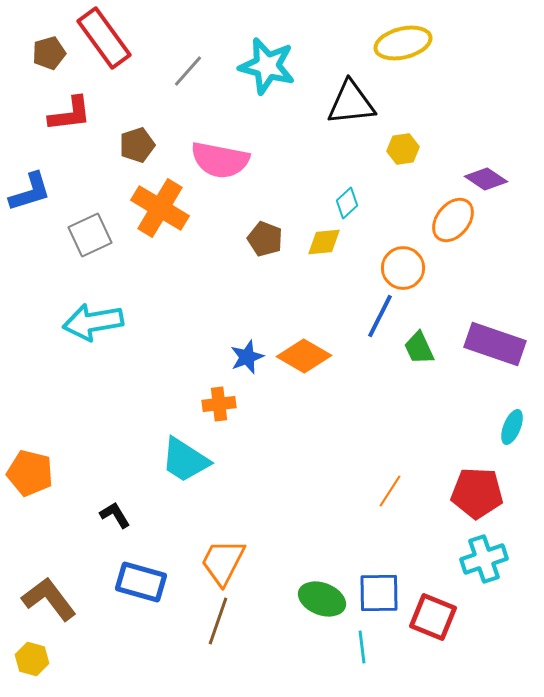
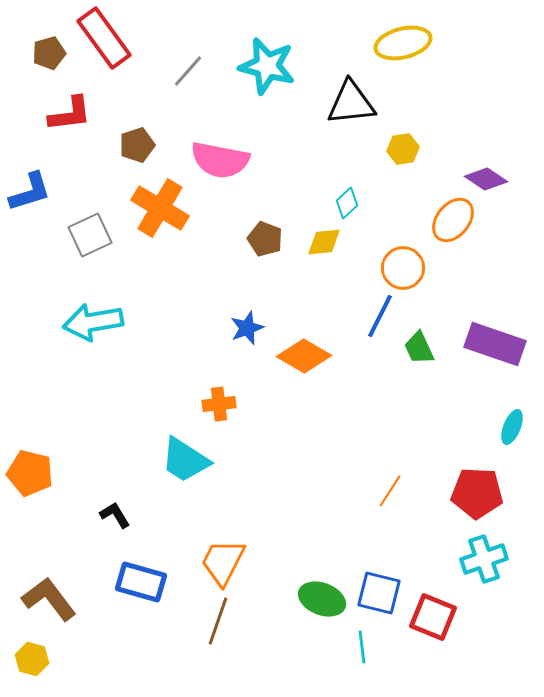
blue star at (247, 357): moved 29 px up
blue square at (379, 593): rotated 15 degrees clockwise
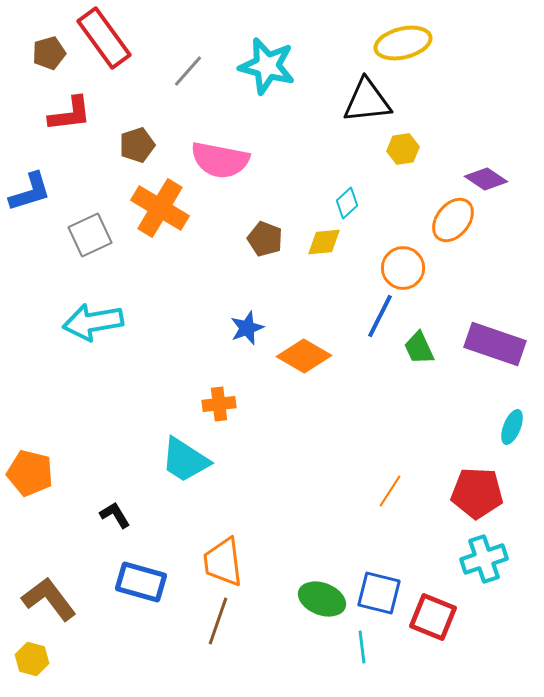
black triangle at (351, 103): moved 16 px right, 2 px up
orange trapezoid at (223, 562): rotated 34 degrees counterclockwise
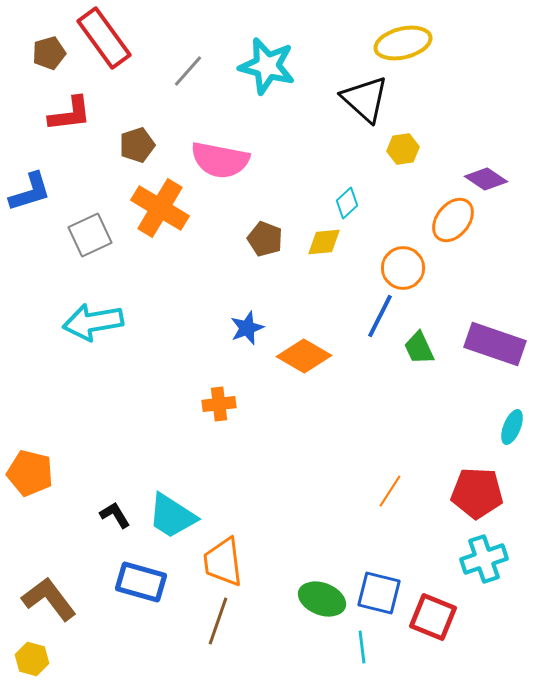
black triangle at (367, 101): moved 2 px left, 2 px up; rotated 48 degrees clockwise
cyan trapezoid at (185, 460): moved 13 px left, 56 px down
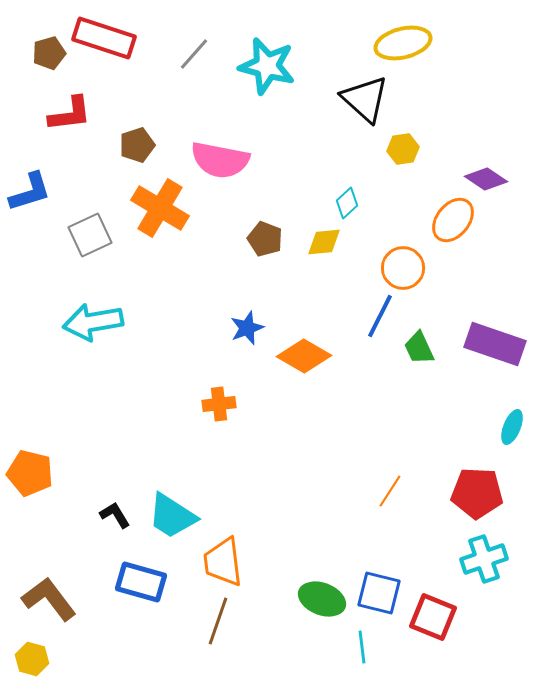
red rectangle at (104, 38): rotated 36 degrees counterclockwise
gray line at (188, 71): moved 6 px right, 17 px up
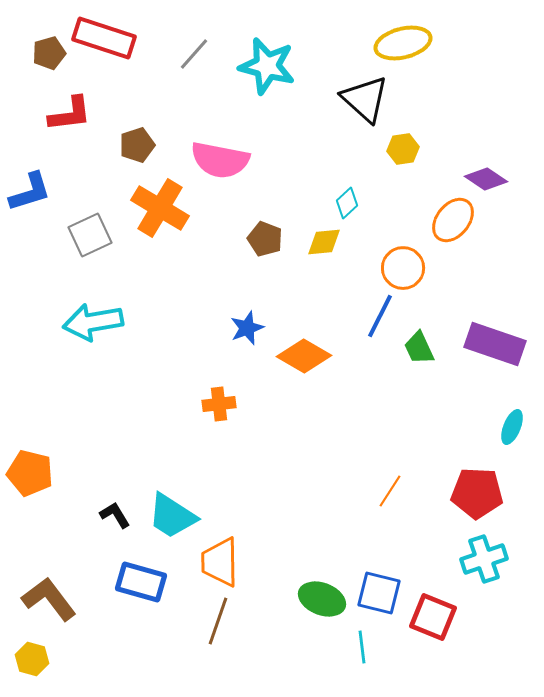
orange trapezoid at (223, 562): moved 3 px left; rotated 6 degrees clockwise
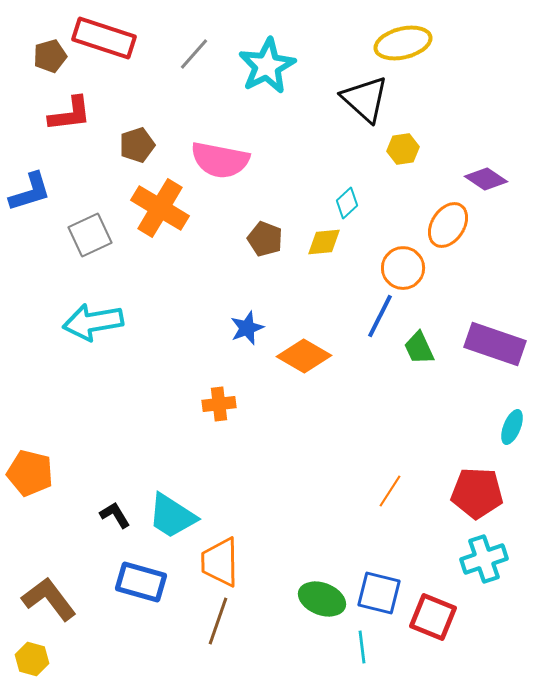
brown pentagon at (49, 53): moved 1 px right, 3 px down
cyan star at (267, 66): rotated 30 degrees clockwise
orange ellipse at (453, 220): moved 5 px left, 5 px down; rotated 6 degrees counterclockwise
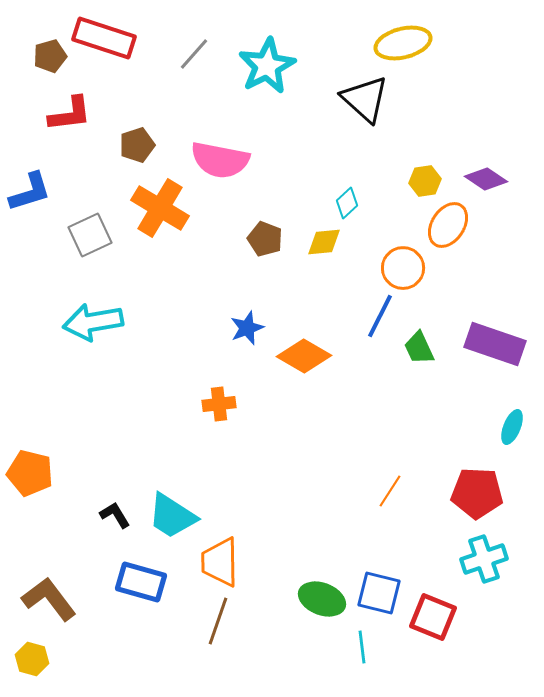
yellow hexagon at (403, 149): moved 22 px right, 32 px down
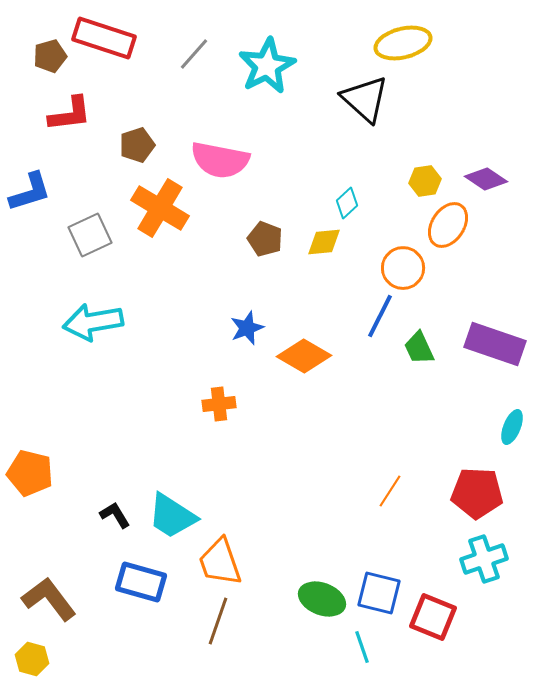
orange trapezoid at (220, 562): rotated 18 degrees counterclockwise
cyan line at (362, 647): rotated 12 degrees counterclockwise
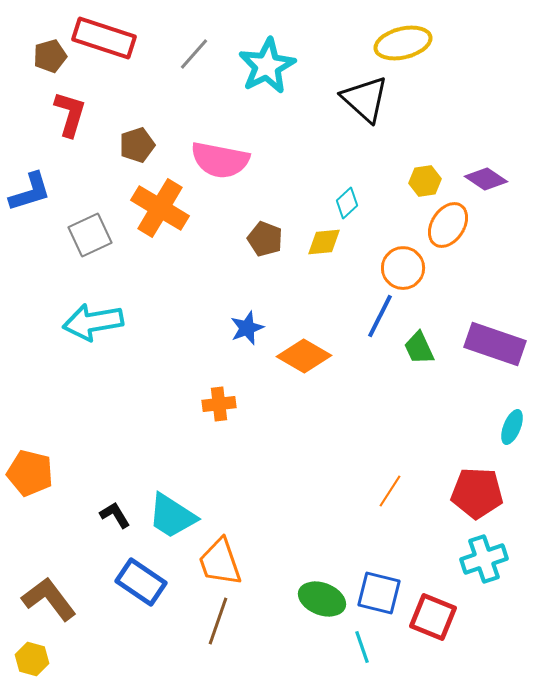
red L-shape at (70, 114): rotated 66 degrees counterclockwise
blue rectangle at (141, 582): rotated 18 degrees clockwise
